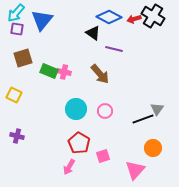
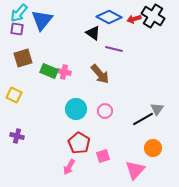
cyan arrow: moved 3 px right
black line: rotated 10 degrees counterclockwise
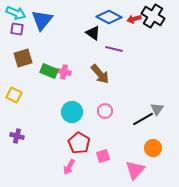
cyan arrow: moved 3 px left; rotated 108 degrees counterclockwise
cyan circle: moved 4 px left, 3 px down
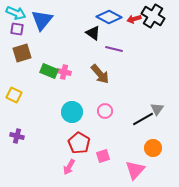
brown square: moved 1 px left, 5 px up
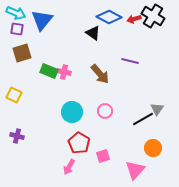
purple line: moved 16 px right, 12 px down
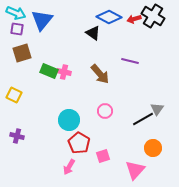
cyan circle: moved 3 px left, 8 px down
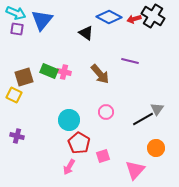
black triangle: moved 7 px left
brown square: moved 2 px right, 24 px down
pink circle: moved 1 px right, 1 px down
orange circle: moved 3 px right
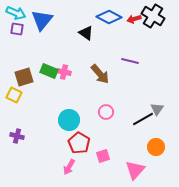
orange circle: moved 1 px up
